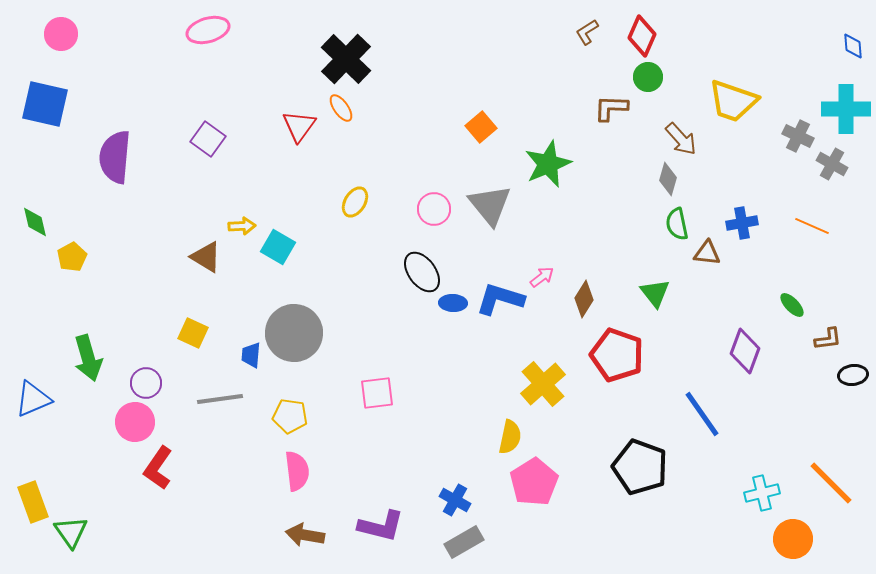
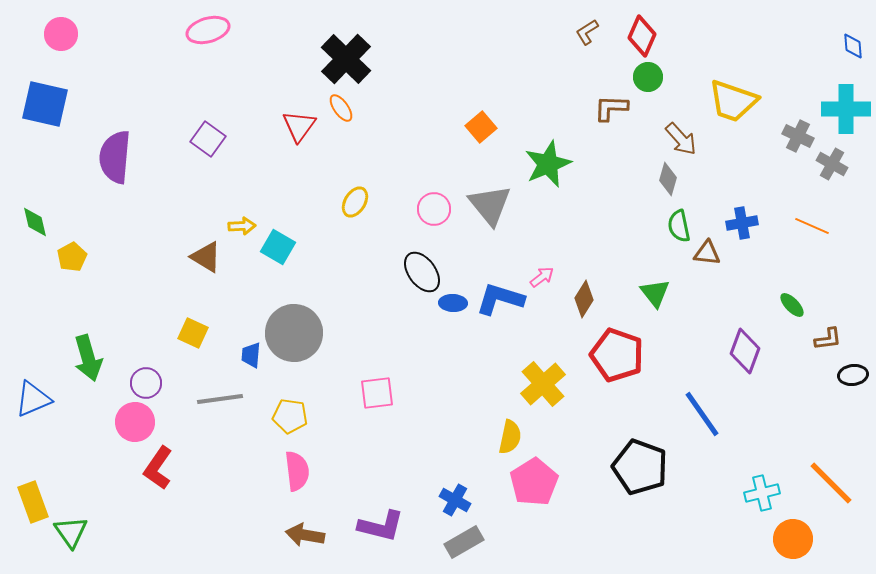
green semicircle at (677, 224): moved 2 px right, 2 px down
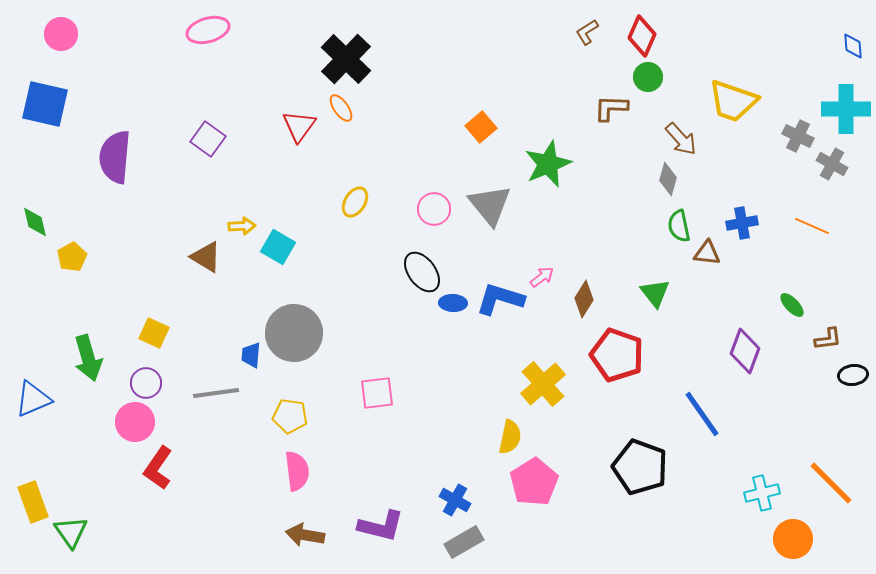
yellow square at (193, 333): moved 39 px left
gray line at (220, 399): moved 4 px left, 6 px up
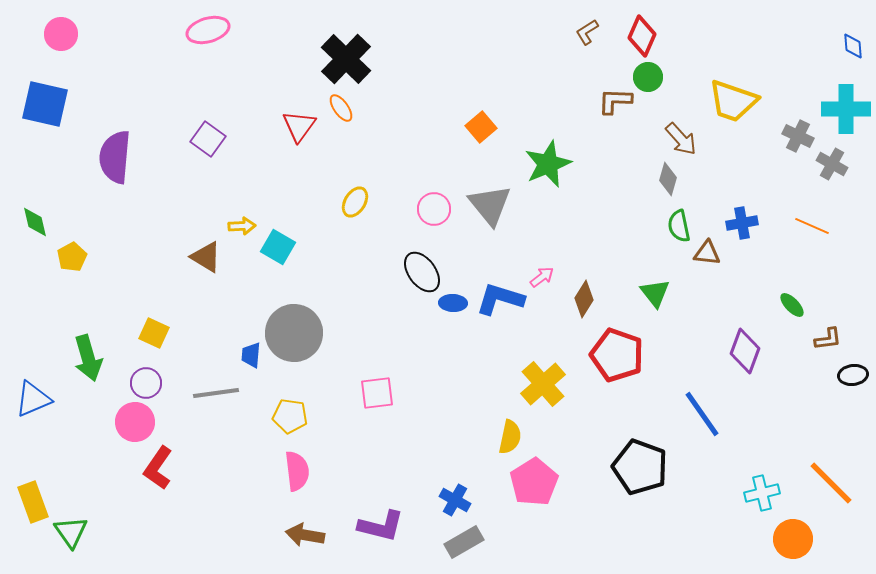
brown L-shape at (611, 108): moved 4 px right, 7 px up
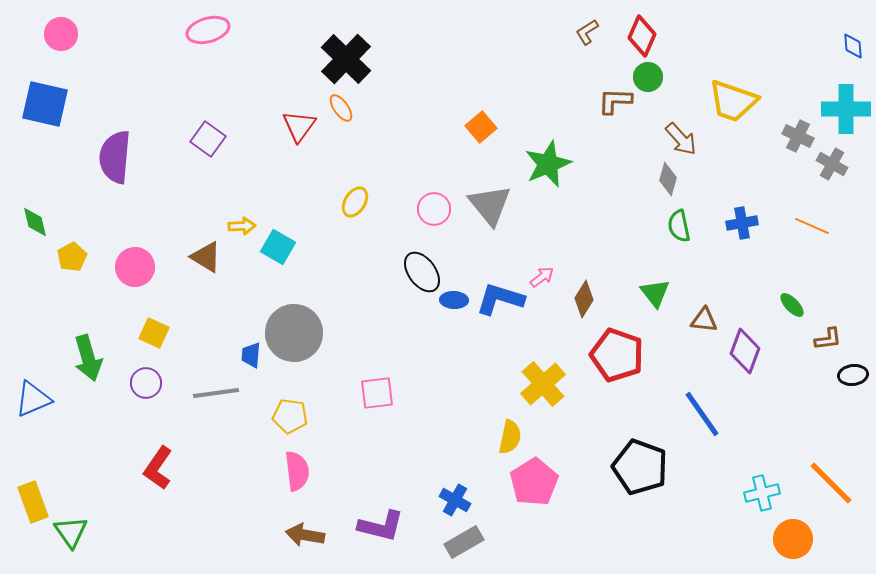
brown triangle at (707, 253): moved 3 px left, 67 px down
blue ellipse at (453, 303): moved 1 px right, 3 px up
pink circle at (135, 422): moved 155 px up
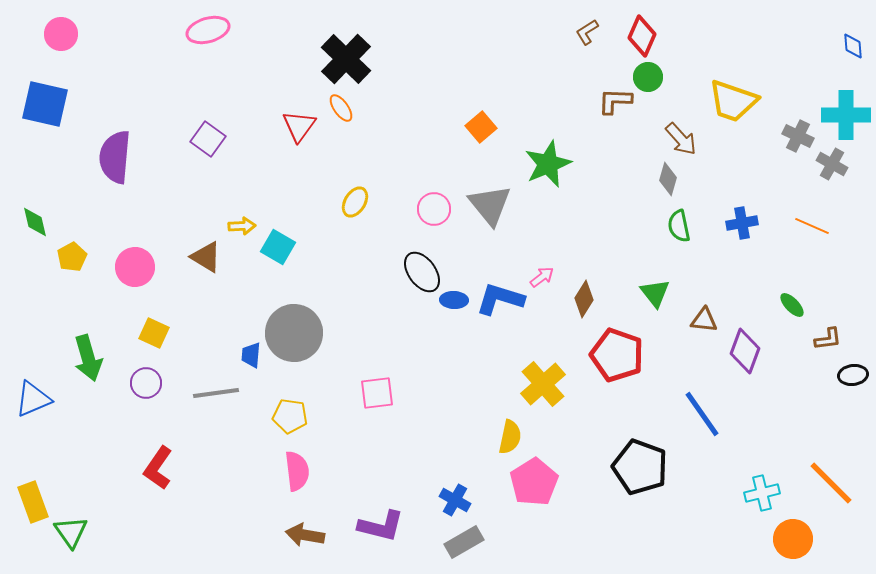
cyan cross at (846, 109): moved 6 px down
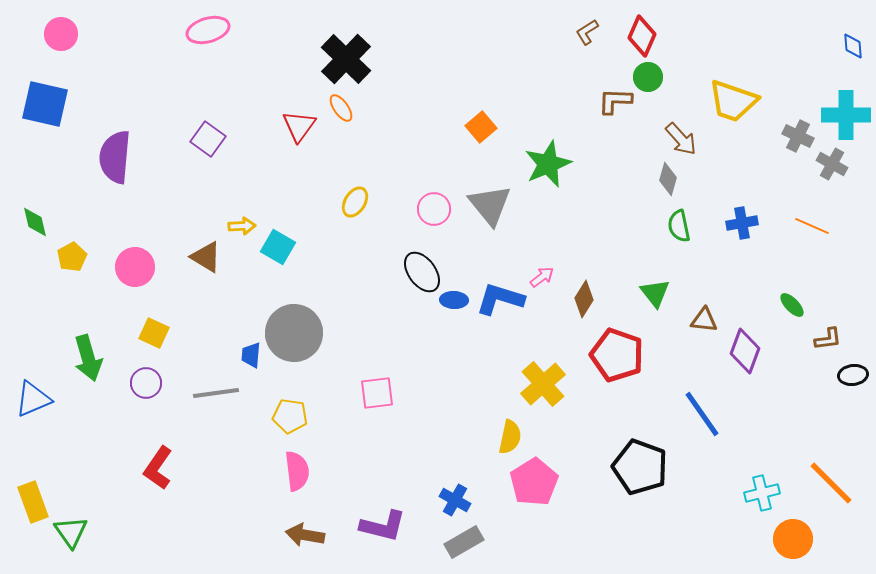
purple L-shape at (381, 526): moved 2 px right
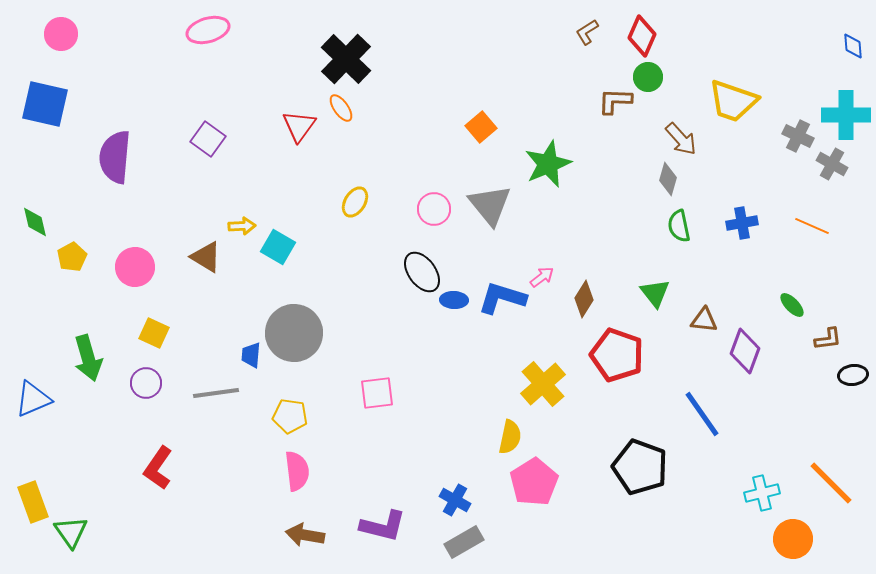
blue L-shape at (500, 299): moved 2 px right, 1 px up
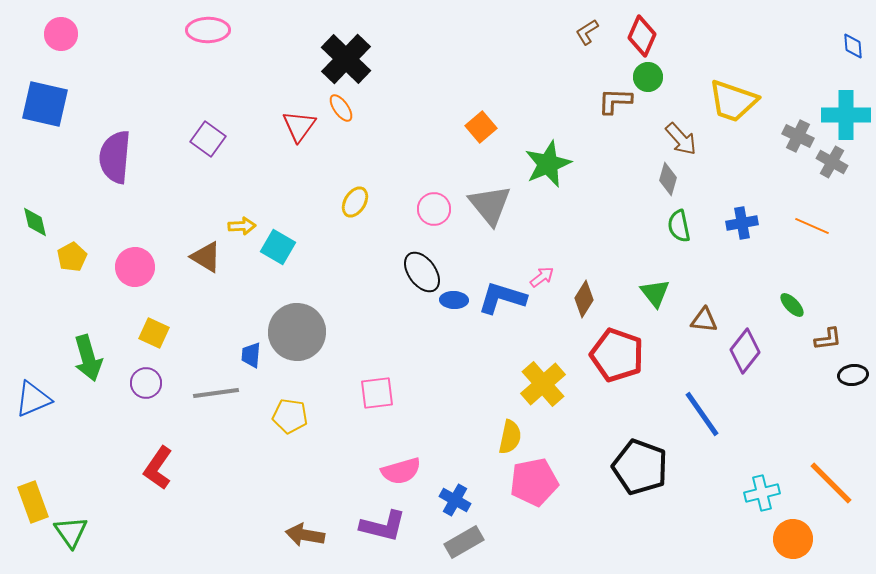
pink ellipse at (208, 30): rotated 15 degrees clockwise
gray cross at (832, 164): moved 2 px up
gray circle at (294, 333): moved 3 px right, 1 px up
purple diamond at (745, 351): rotated 18 degrees clockwise
pink semicircle at (297, 471): moved 104 px right; rotated 81 degrees clockwise
pink pentagon at (534, 482): rotated 21 degrees clockwise
